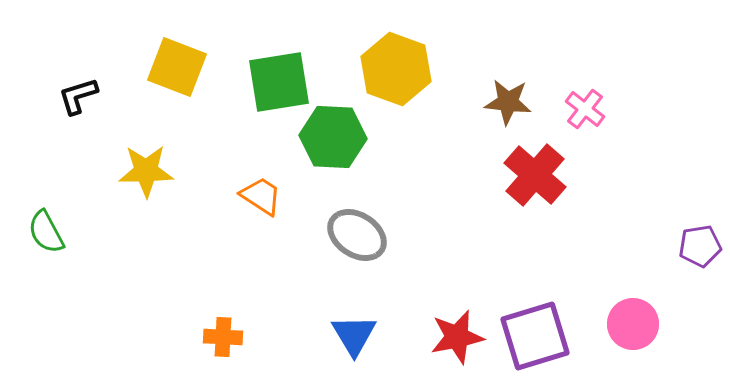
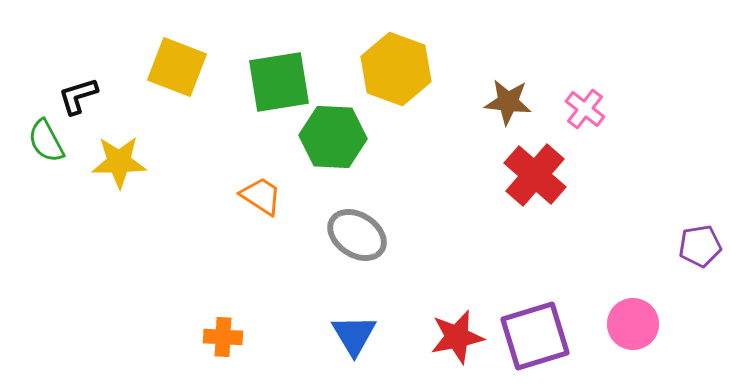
yellow star: moved 27 px left, 9 px up
green semicircle: moved 91 px up
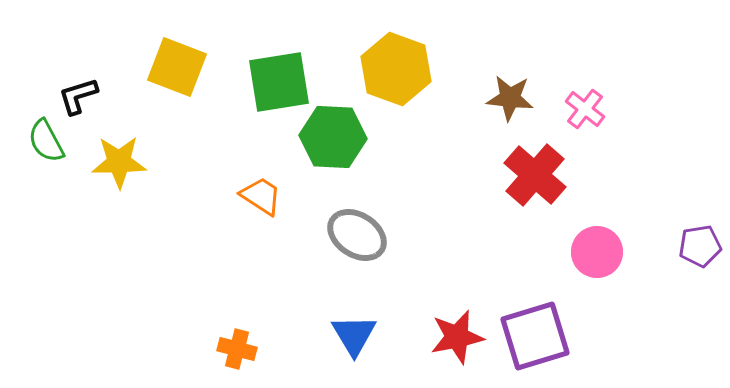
brown star: moved 2 px right, 4 px up
pink circle: moved 36 px left, 72 px up
orange cross: moved 14 px right, 12 px down; rotated 12 degrees clockwise
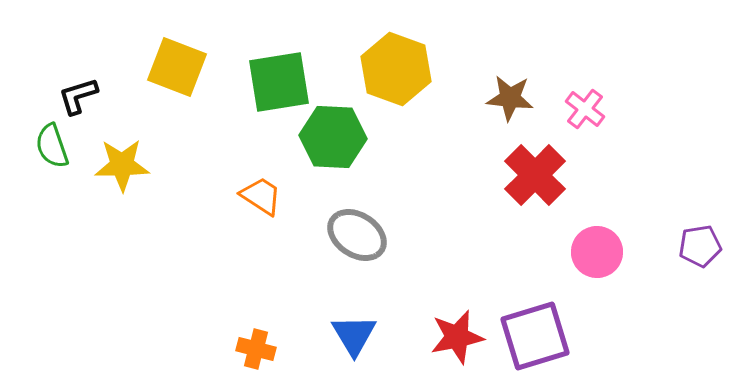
green semicircle: moved 6 px right, 5 px down; rotated 9 degrees clockwise
yellow star: moved 3 px right, 3 px down
red cross: rotated 4 degrees clockwise
orange cross: moved 19 px right
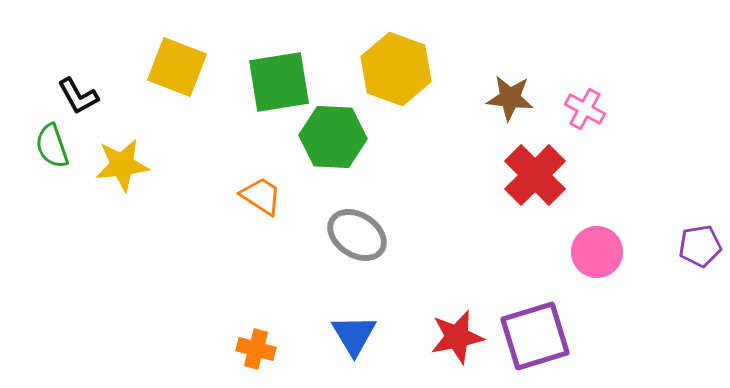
black L-shape: rotated 102 degrees counterclockwise
pink cross: rotated 9 degrees counterclockwise
yellow star: rotated 6 degrees counterclockwise
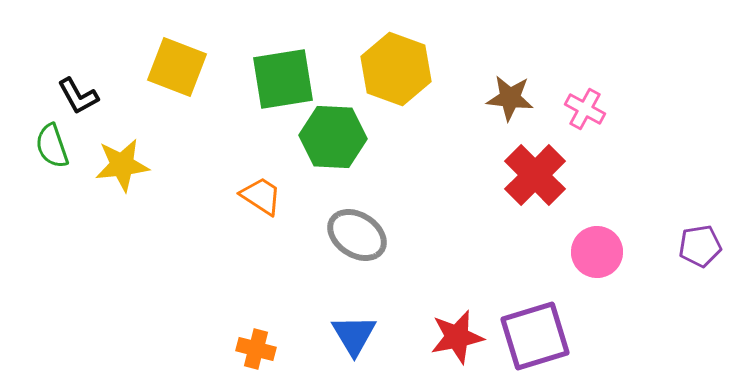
green square: moved 4 px right, 3 px up
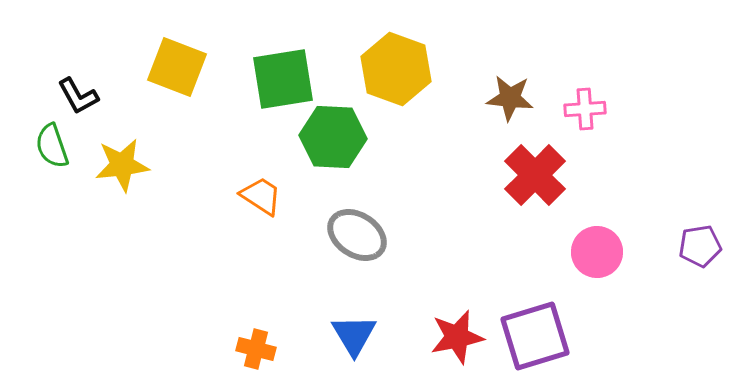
pink cross: rotated 33 degrees counterclockwise
